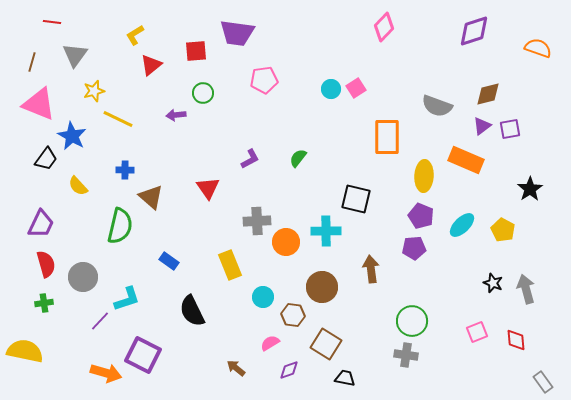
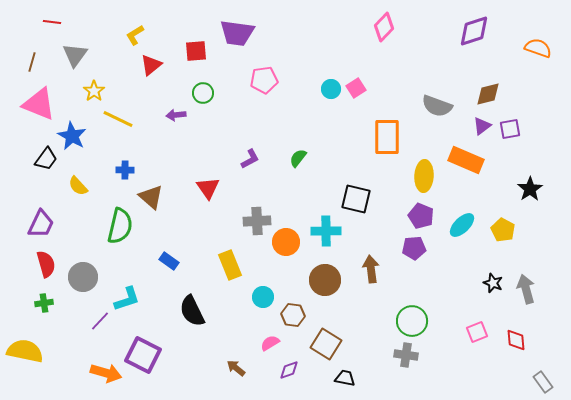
yellow star at (94, 91): rotated 20 degrees counterclockwise
brown circle at (322, 287): moved 3 px right, 7 px up
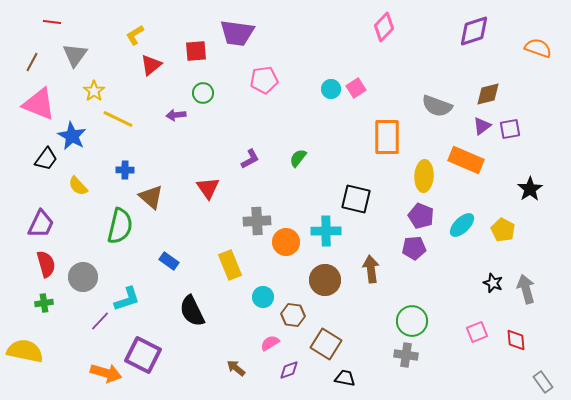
brown line at (32, 62): rotated 12 degrees clockwise
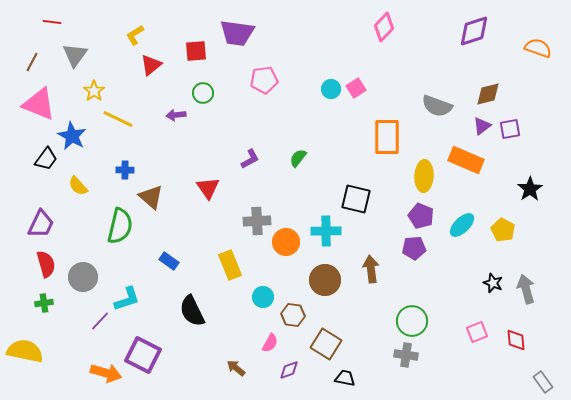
pink semicircle at (270, 343): rotated 150 degrees clockwise
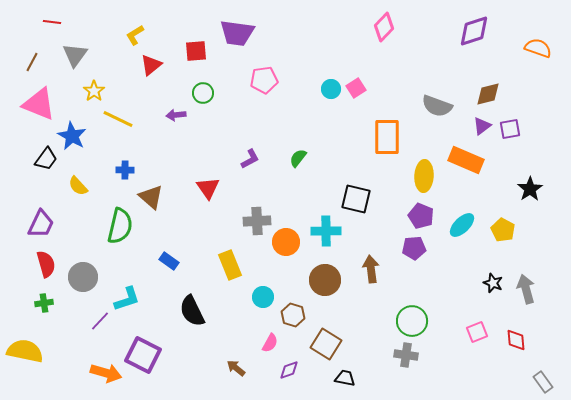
brown hexagon at (293, 315): rotated 10 degrees clockwise
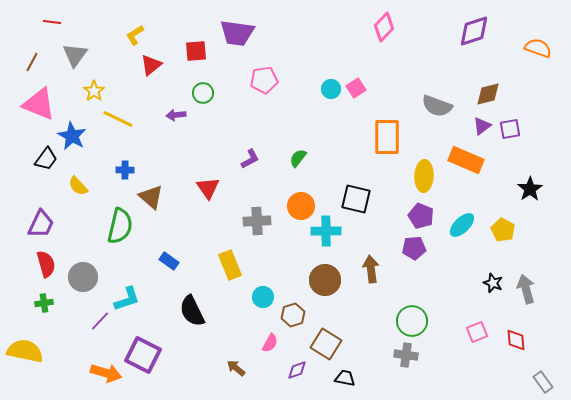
orange circle at (286, 242): moved 15 px right, 36 px up
brown hexagon at (293, 315): rotated 25 degrees clockwise
purple diamond at (289, 370): moved 8 px right
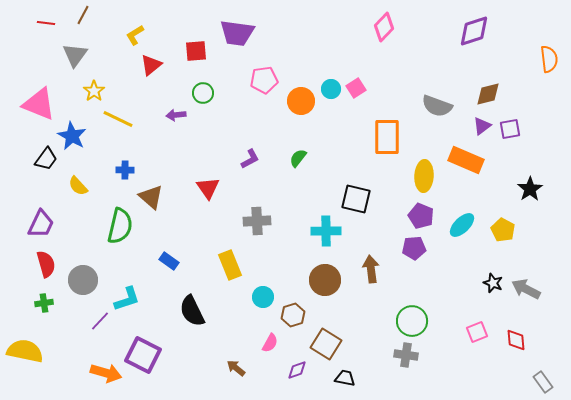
red line at (52, 22): moved 6 px left, 1 px down
orange semicircle at (538, 48): moved 11 px right, 11 px down; rotated 64 degrees clockwise
brown line at (32, 62): moved 51 px right, 47 px up
orange circle at (301, 206): moved 105 px up
gray circle at (83, 277): moved 3 px down
gray arrow at (526, 289): rotated 48 degrees counterclockwise
